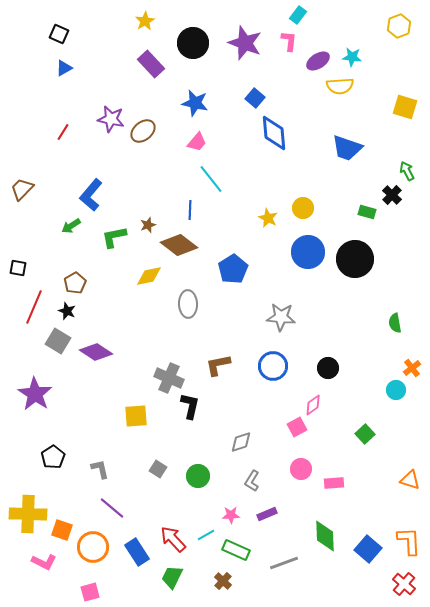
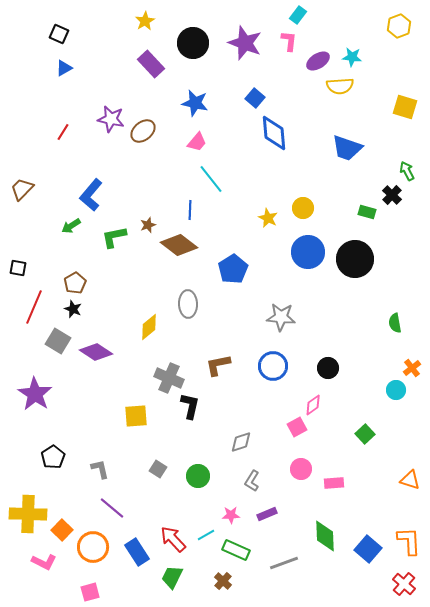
yellow diamond at (149, 276): moved 51 px down; rotated 28 degrees counterclockwise
black star at (67, 311): moved 6 px right, 2 px up
orange square at (62, 530): rotated 25 degrees clockwise
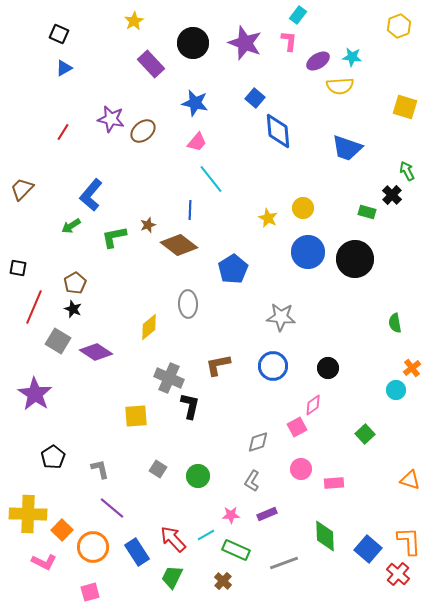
yellow star at (145, 21): moved 11 px left
blue diamond at (274, 133): moved 4 px right, 2 px up
gray diamond at (241, 442): moved 17 px right
red cross at (404, 584): moved 6 px left, 10 px up
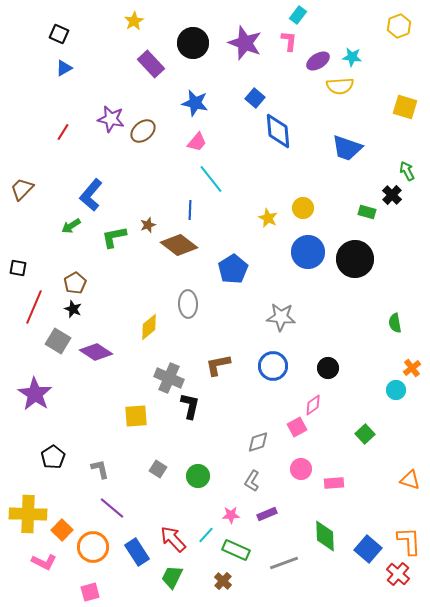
cyan line at (206, 535): rotated 18 degrees counterclockwise
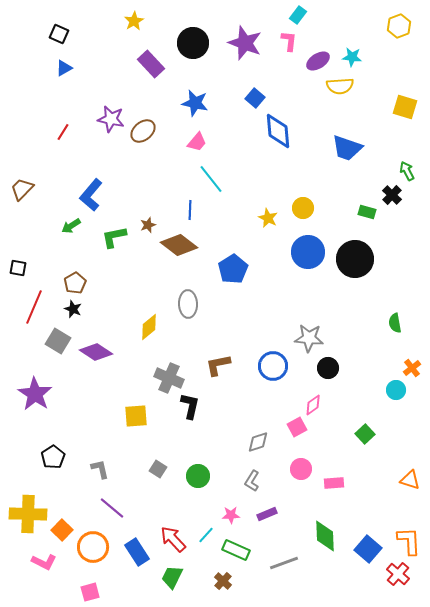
gray star at (281, 317): moved 28 px right, 21 px down
